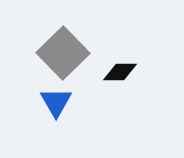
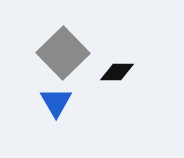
black diamond: moved 3 px left
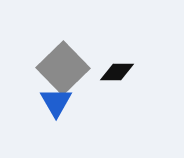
gray square: moved 15 px down
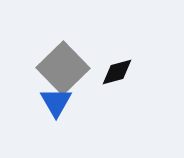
black diamond: rotated 16 degrees counterclockwise
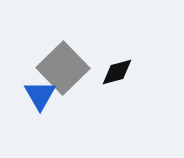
blue triangle: moved 16 px left, 7 px up
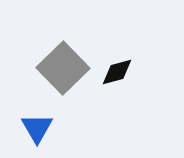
blue triangle: moved 3 px left, 33 px down
